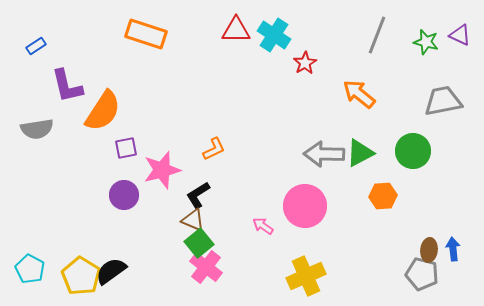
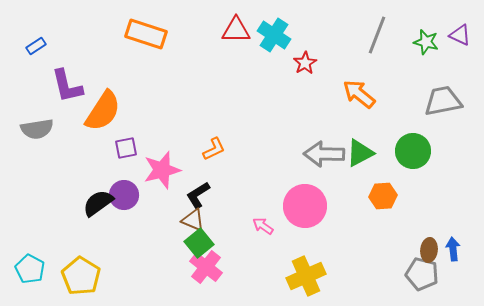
black semicircle: moved 13 px left, 68 px up
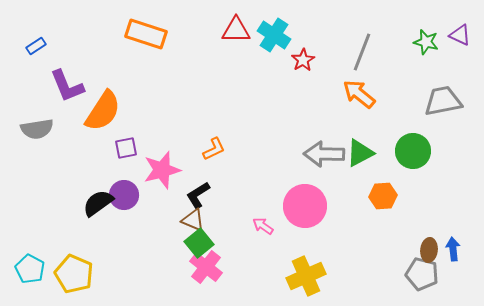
gray line: moved 15 px left, 17 px down
red star: moved 2 px left, 3 px up
purple L-shape: rotated 9 degrees counterclockwise
yellow pentagon: moved 7 px left, 2 px up; rotated 9 degrees counterclockwise
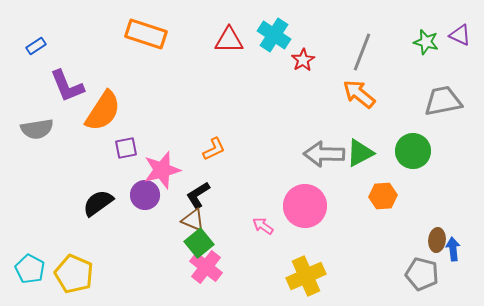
red triangle: moved 7 px left, 10 px down
purple circle: moved 21 px right
brown ellipse: moved 8 px right, 10 px up
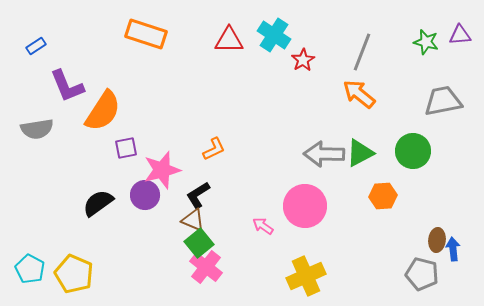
purple triangle: rotated 30 degrees counterclockwise
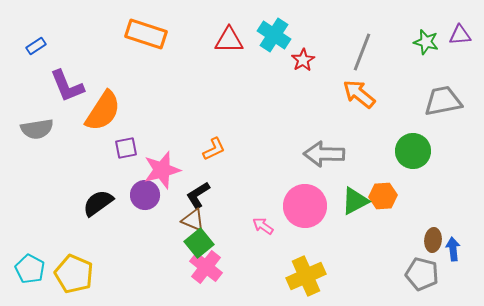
green triangle: moved 5 px left, 48 px down
brown ellipse: moved 4 px left
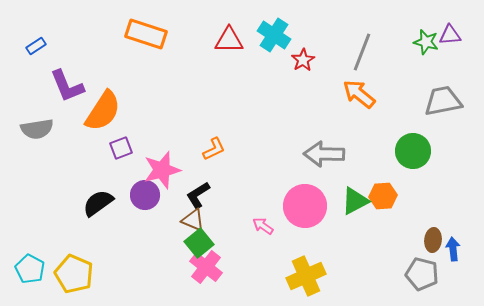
purple triangle: moved 10 px left
purple square: moved 5 px left; rotated 10 degrees counterclockwise
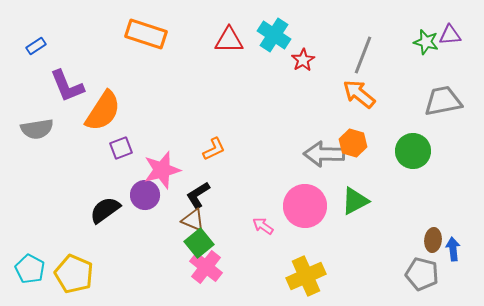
gray line: moved 1 px right, 3 px down
orange hexagon: moved 30 px left, 53 px up; rotated 20 degrees clockwise
black semicircle: moved 7 px right, 7 px down
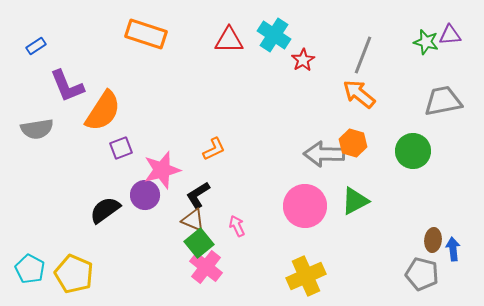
pink arrow: moved 26 px left; rotated 30 degrees clockwise
